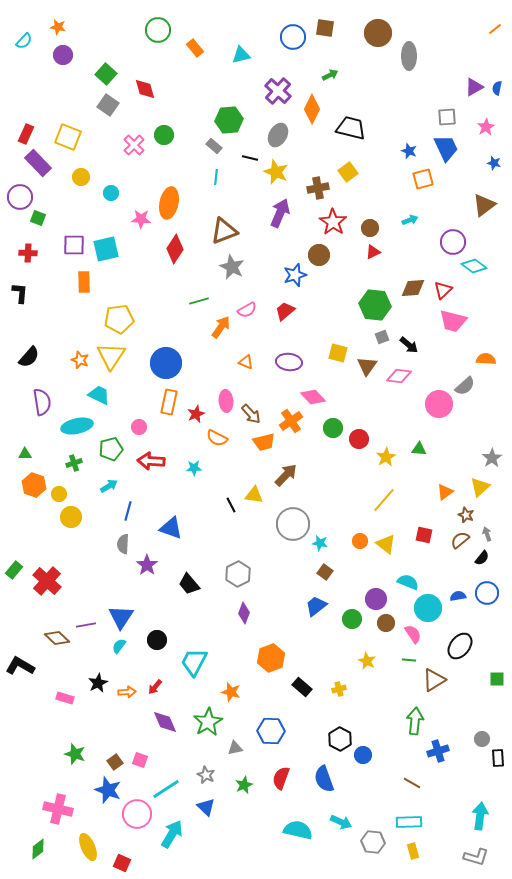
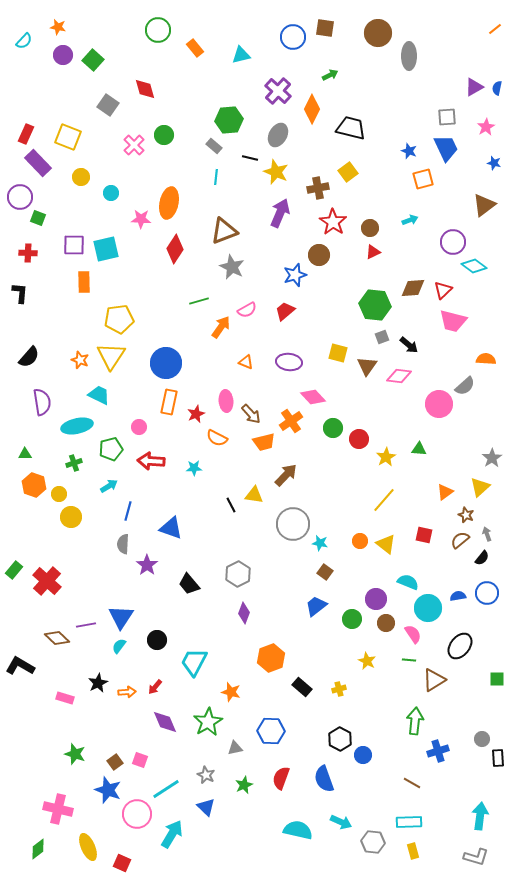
green square at (106, 74): moved 13 px left, 14 px up
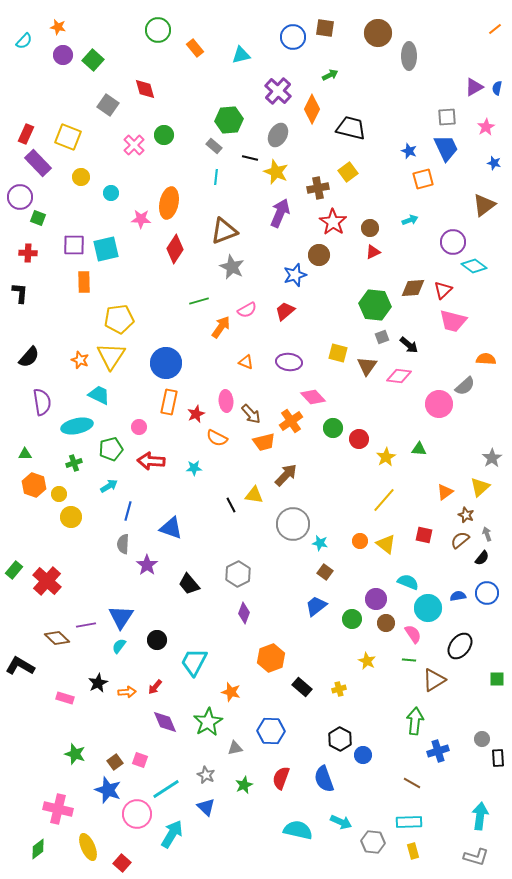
red square at (122, 863): rotated 18 degrees clockwise
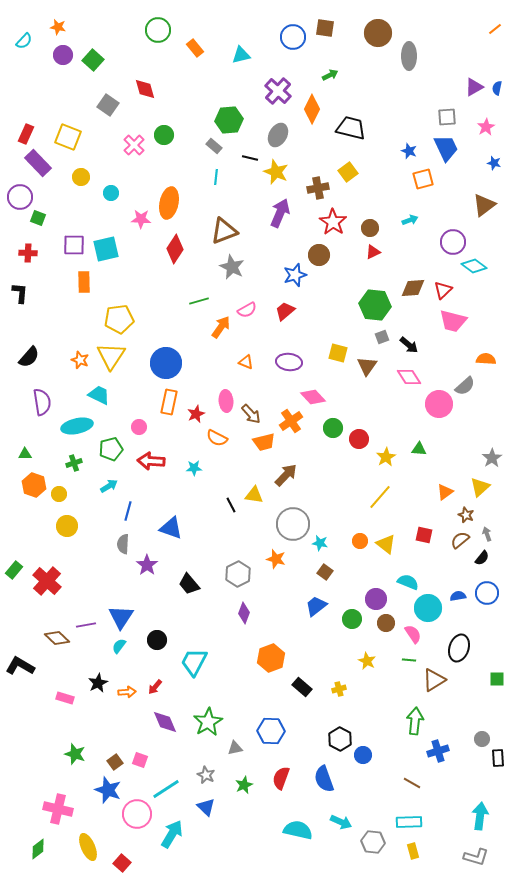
pink diamond at (399, 376): moved 10 px right, 1 px down; rotated 50 degrees clockwise
yellow line at (384, 500): moved 4 px left, 3 px up
yellow circle at (71, 517): moved 4 px left, 9 px down
black ellipse at (460, 646): moved 1 px left, 2 px down; rotated 20 degrees counterclockwise
orange star at (231, 692): moved 45 px right, 133 px up
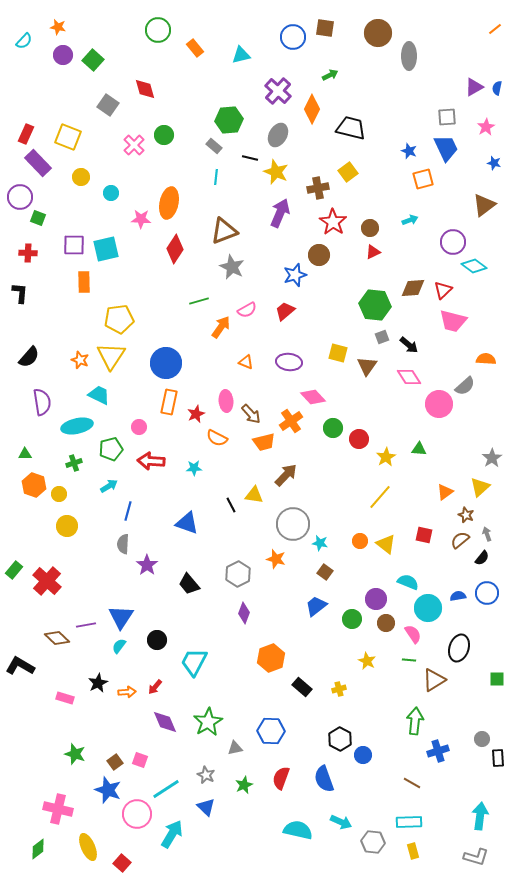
blue triangle at (171, 528): moved 16 px right, 5 px up
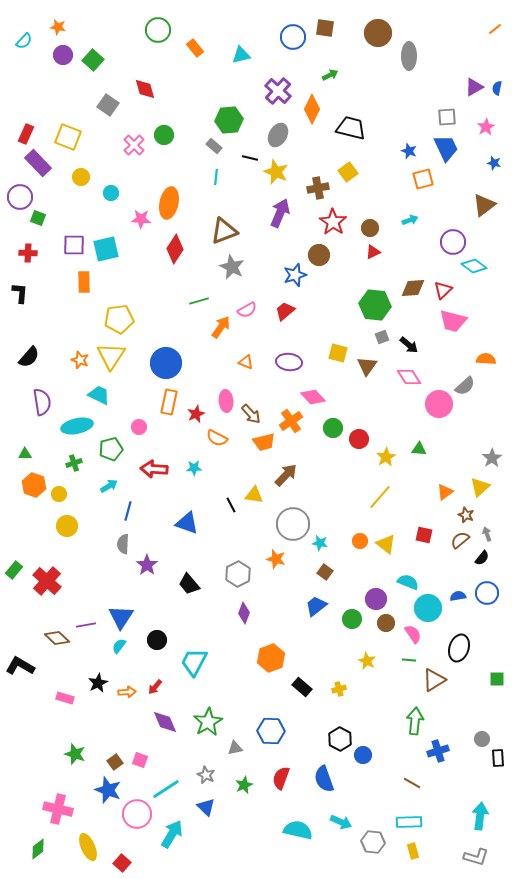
red arrow at (151, 461): moved 3 px right, 8 px down
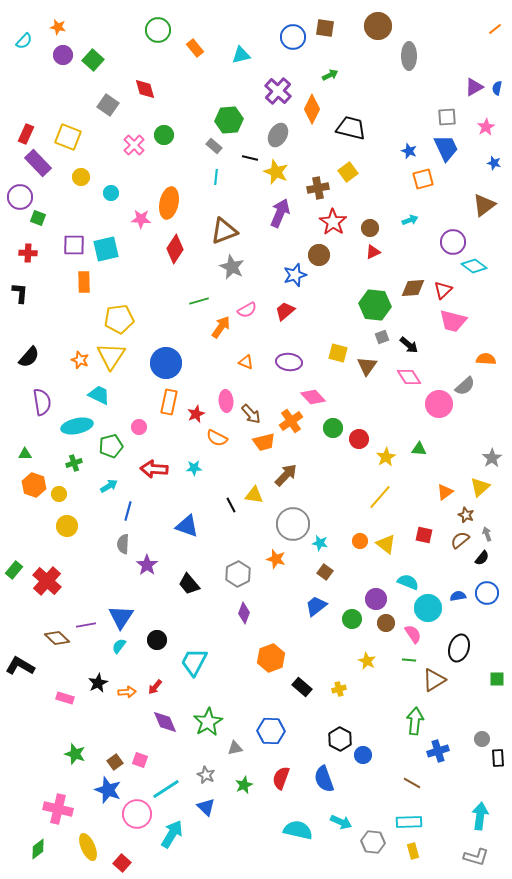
brown circle at (378, 33): moved 7 px up
green pentagon at (111, 449): moved 3 px up
blue triangle at (187, 523): moved 3 px down
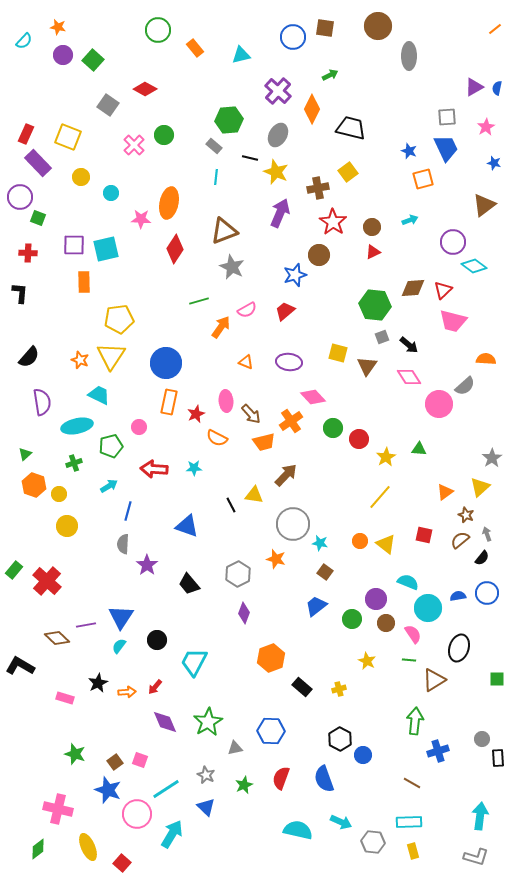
red diamond at (145, 89): rotated 45 degrees counterclockwise
brown circle at (370, 228): moved 2 px right, 1 px up
green triangle at (25, 454): rotated 40 degrees counterclockwise
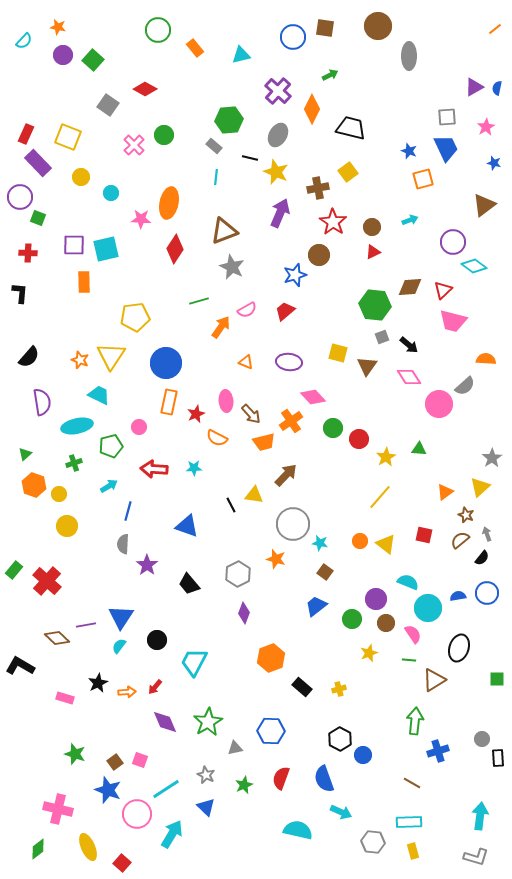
brown diamond at (413, 288): moved 3 px left, 1 px up
yellow pentagon at (119, 319): moved 16 px right, 2 px up
yellow star at (367, 661): moved 2 px right, 8 px up; rotated 24 degrees clockwise
cyan arrow at (341, 822): moved 10 px up
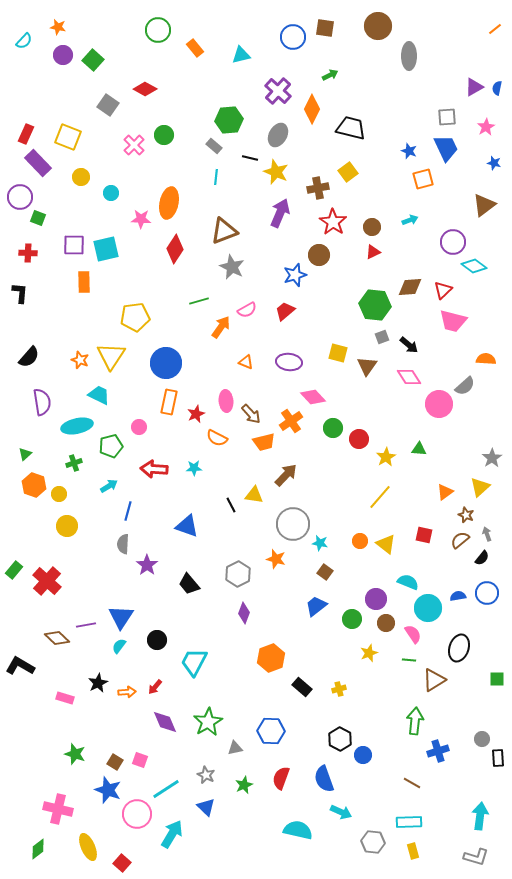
brown square at (115, 762): rotated 21 degrees counterclockwise
